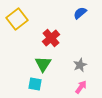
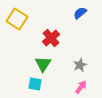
yellow square: rotated 20 degrees counterclockwise
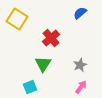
cyan square: moved 5 px left, 3 px down; rotated 32 degrees counterclockwise
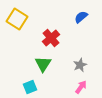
blue semicircle: moved 1 px right, 4 px down
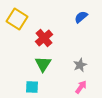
red cross: moved 7 px left
cyan square: moved 2 px right; rotated 24 degrees clockwise
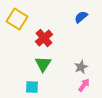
gray star: moved 1 px right, 2 px down
pink arrow: moved 3 px right, 2 px up
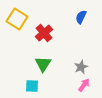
blue semicircle: rotated 24 degrees counterclockwise
red cross: moved 5 px up
cyan square: moved 1 px up
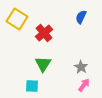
gray star: rotated 16 degrees counterclockwise
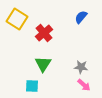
blue semicircle: rotated 16 degrees clockwise
gray star: rotated 24 degrees counterclockwise
pink arrow: rotated 96 degrees clockwise
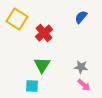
green triangle: moved 1 px left, 1 px down
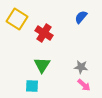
red cross: rotated 18 degrees counterclockwise
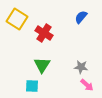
pink arrow: moved 3 px right
